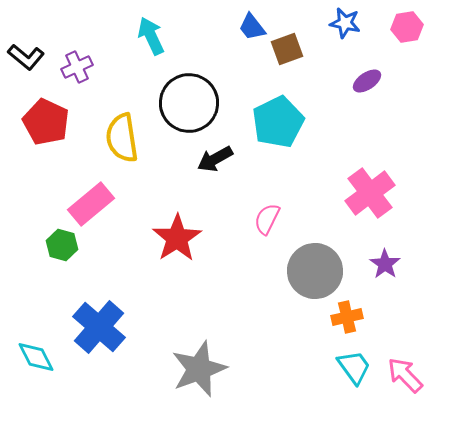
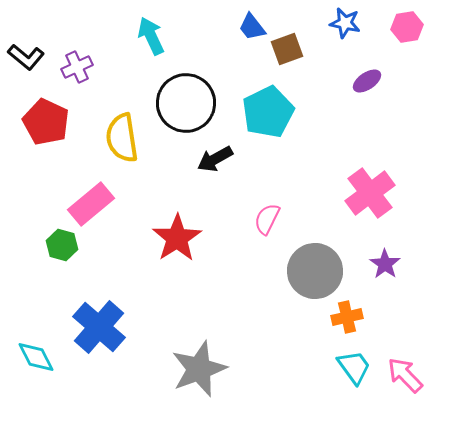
black circle: moved 3 px left
cyan pentagon: moved 10 px left, 10 px up
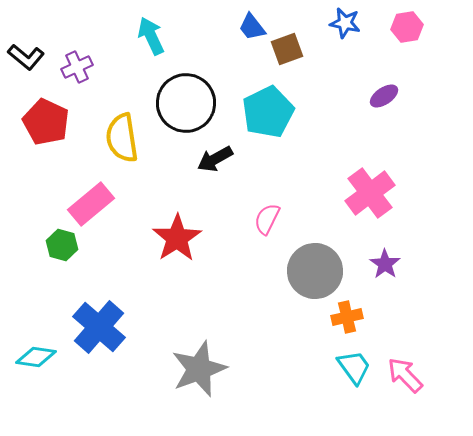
purple ellipse: moved 17 px right, 15 px down
cyan diamond: rotated 54 degrees counterclockwise
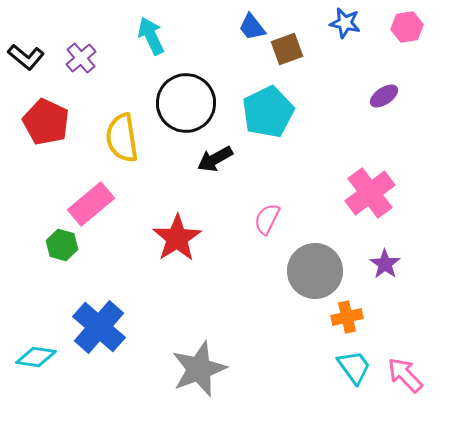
purple cross: moved 4 px right, 9 px up; rotated 16 degrees counterclockwise
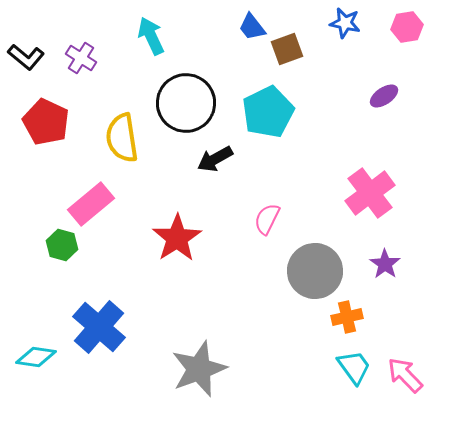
purple cross: rotated 16 degrees counterclockwise
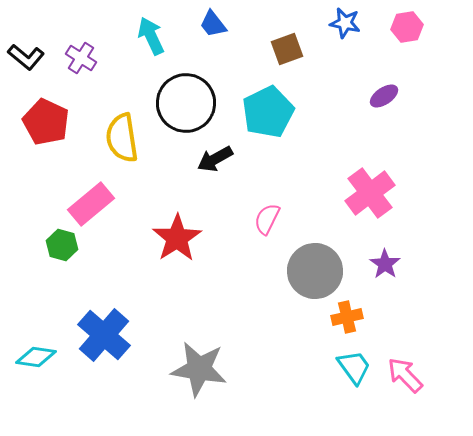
blue trapezoid: moved 39 px left, 3 px up
blue cross: moved 5 px right, 8 px down
gray star: rotated 30 degrees clockwise
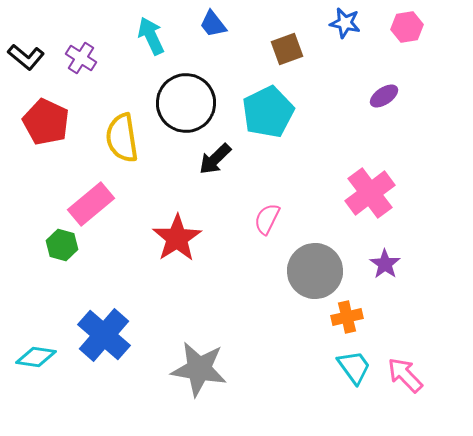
black arrow: rotated 15 degrees counterclockwise
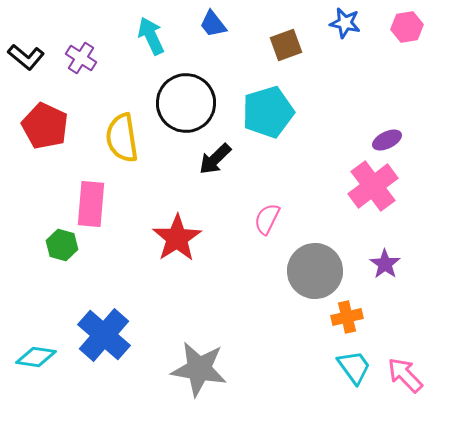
brown square: moved 1 px left, 4 px up
purple ellipse: moved 3 px right, 44 px down; rotated 8 degrees clockwise
cyan pentagon: rotated 9 degrees clockwise
red pentagon: moved 1 px left, 4 px down
pink cross: moved 3 px right, 7 px up
pink rectangle: rotated 45 degrees counterclockwise
